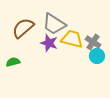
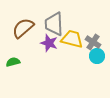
gray trapezoid: rotated 55 degrees clockwise
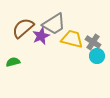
gray trapezoid: rotated 120 degrees counterclockwise
purple star: moved 8 px left, 7 px up; rotated 30 degrees clockwise
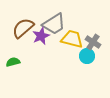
cyan circle: moved 10 px left
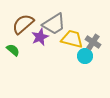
brown semicircle: moved 4 px up
purple star: moved 1 px left, 1 px down
cyan circle: moved 2 px left
green semicircle: moved 12 px up; rotated 56 degrees clockwise
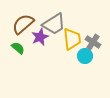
yellow trapezoid: rotated 70 degrees clockwise
green semicircle: moved 5 px right, 2 px up
